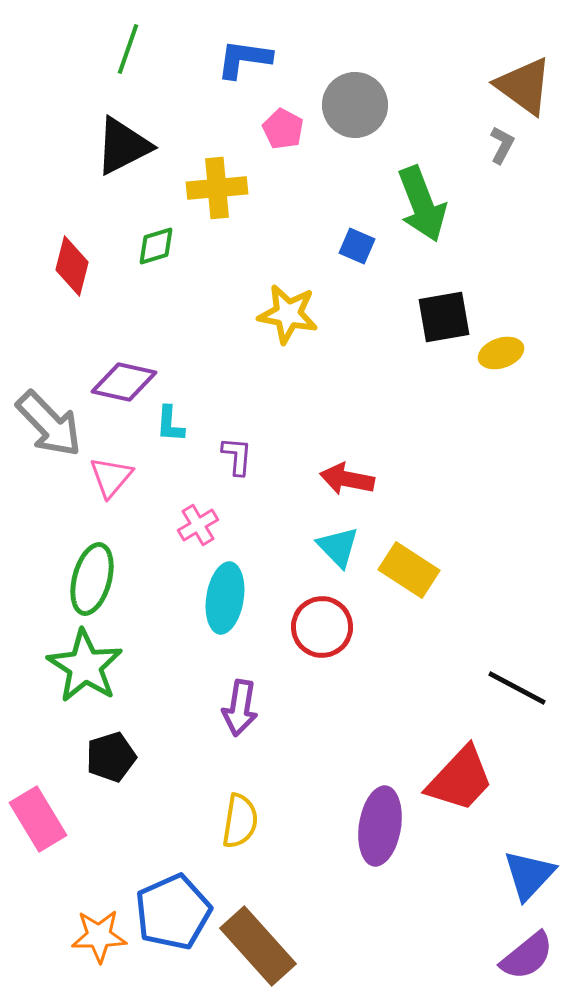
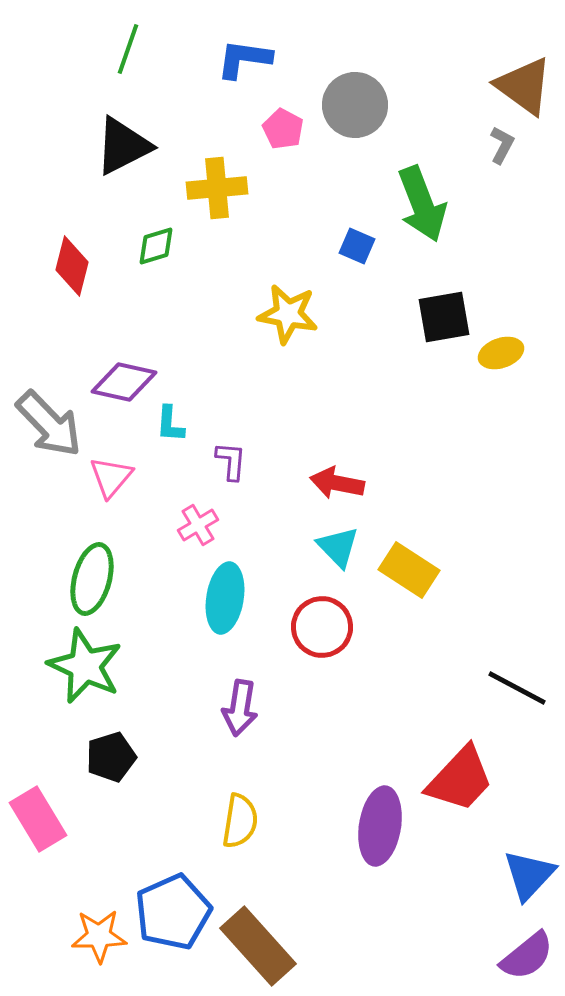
purple L-shape: moved 6 px left, 5 px down
red arrow: moved 10 px left, 4 px down
green star: rotated 8 degrees counterclockwise
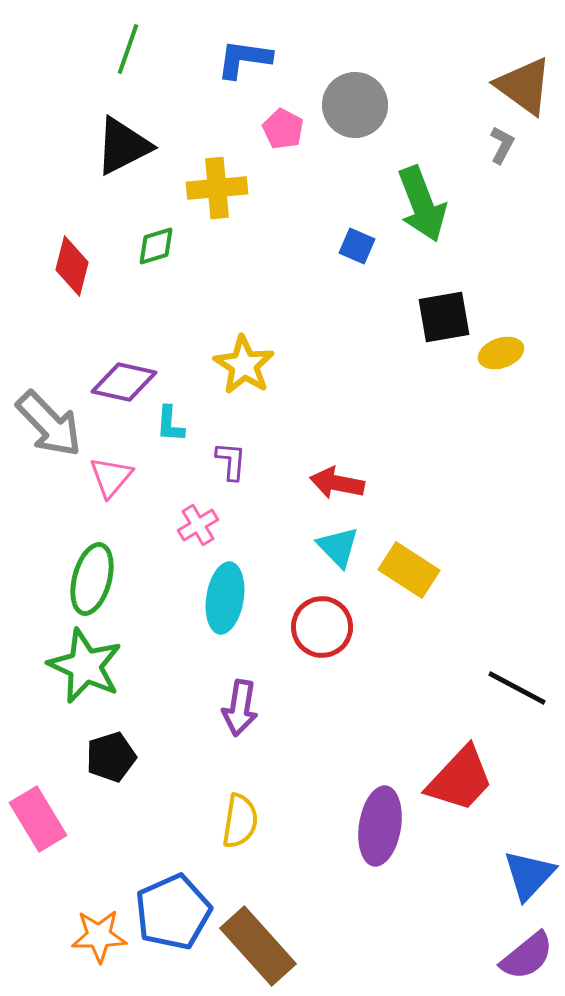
yellow star: moved 44 px left, 51 px down; rotated 22 degrees clockwise
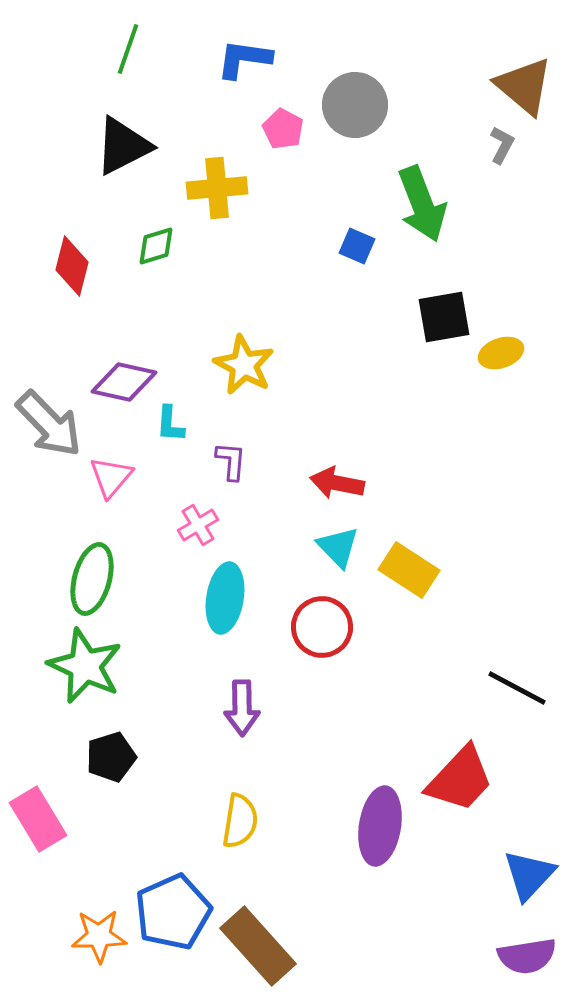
brown triangle: rotated 4 degrees clockwise
yellow star: rotated 4 degrees counterclockwise
purple arrow: moved 2 px right; rotated 10 degrees counterclockwise
purple semicircle: rotated 30 degrees clockwise
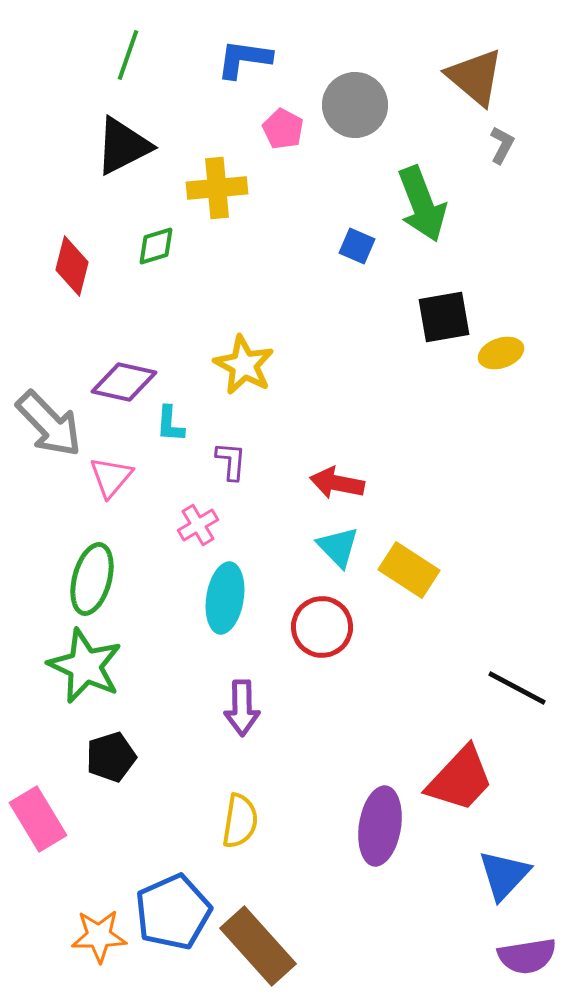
green line: moved 6 px down
brown triangle: moved 49 px left, 9 px up
blue triangle: moved 25 px left
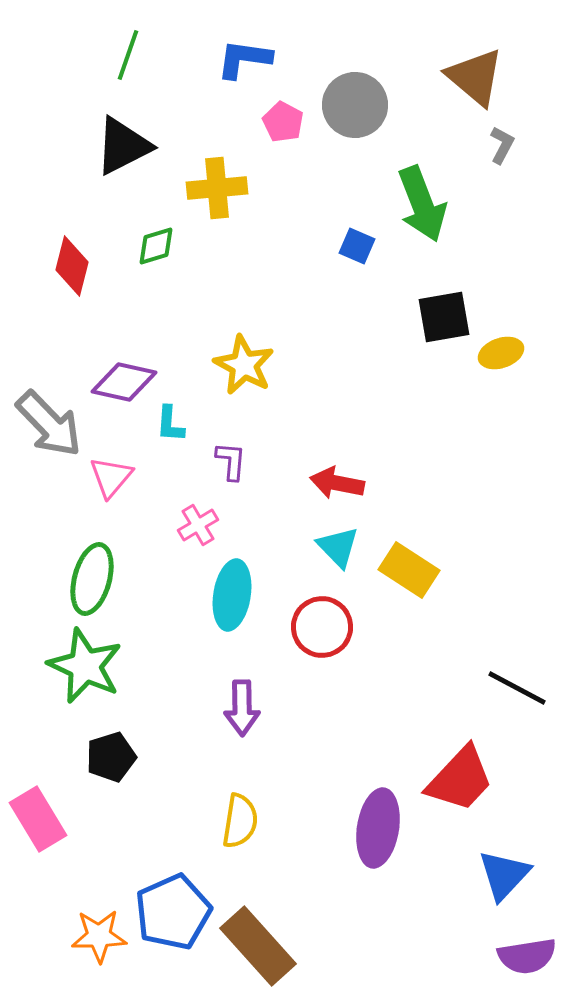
pink pentagon: moved 7 px up
cyan ellipse: moved 7 px right, 3 px up
purple ellipse: moved 2 px left, 2 px down
